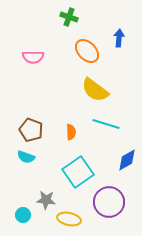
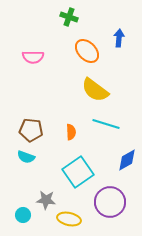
brown pentagon: rotated 15 degrees counterclockwise
purple circle: moved 1 px right
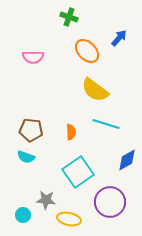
blue arrow: rotated 36 degrees clockwise
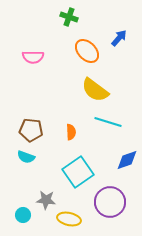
cyan line: moved 2 px right, 2 px up
blue diamond: rotated 10 degrees clockwise
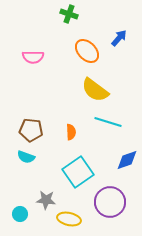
green cross: moved 3 px up
cyan circle: moved 3 px left, 1 px up
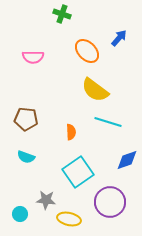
green cross: moved 7 px left
brown pentagon: moved 5 px left, 11 px up
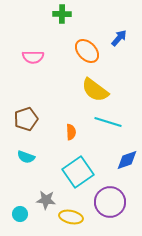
green cross: rotated 18 degrees counterclockwise
brown pentagon: rotated 25 degrees counterclockwise
yellow ellipse: moved 2 px right, 2 px up
